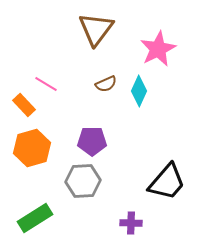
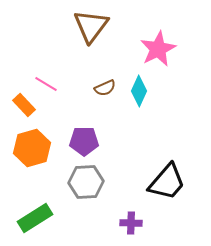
brown triangle: moved 5 px left, 3 px up
brown semicircle: moved 1 px left, 4 px down
purple pentagon: moved 8 px left
gray hexagon: moved 3 px right, 1 px down
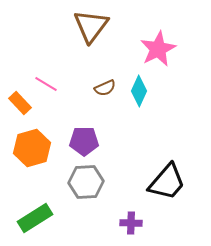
orange rectangle: moved 4 px left, 2 px up
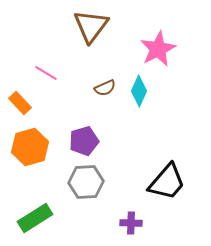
pink line: moved 11 px up
purple pentagon: rotated 16 degrees counterclockwise
orange hexagon: moved 2 px left, 1 px up
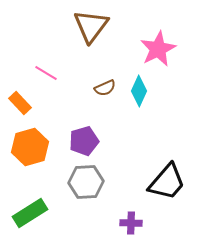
green rectangle: moved 5 px left, 5 px up
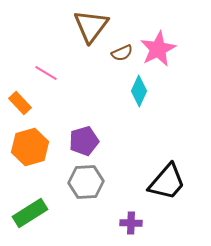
brown semicircle: moved 17 px right, 35 px up
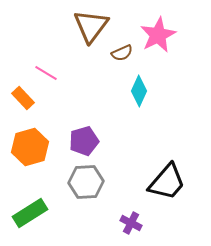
pink star: moved 14 px up
orange rectangle: moved 3 px right, 5 px up
purple cross: rotated 25 degrees clockwise
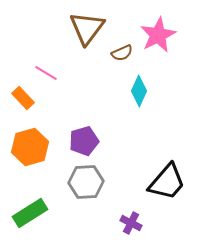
brown triangle: moved 4 px left, 2 px down
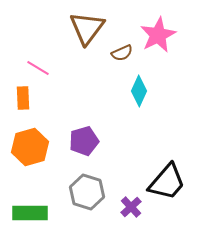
pink line: moved 8 px left, 5 px up
orange rectangle: rotated 40 degrees clockwise
gray hexagon: moved 1 px right, 10 px down; rotated 20 degrees clockwise
green rectangle: rotated 32 degrees clockwise
purple cross: moved 16 px up; rotated 20 degrees clockwise
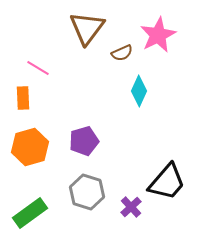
green rectangle: rotated 36 degrees counterclockwise
